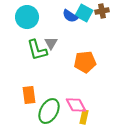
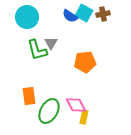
brown cross: moved 1 px right, 3 px down
orange rectangle: moved 1 px down
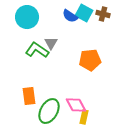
brown cross: rotated 24 degrees clockwise
green L-shape: rotated 140 degrees clockwise
orange pentagon: moved 5 px right, 2 px up
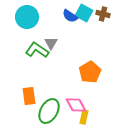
orange pentagon: moved 12 px down; rotated 25 degrees counterclockwise
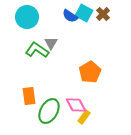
brown cross: rotated 32 degrees clockwise
yellow rectangle: rotated 24 degrees clockwise
